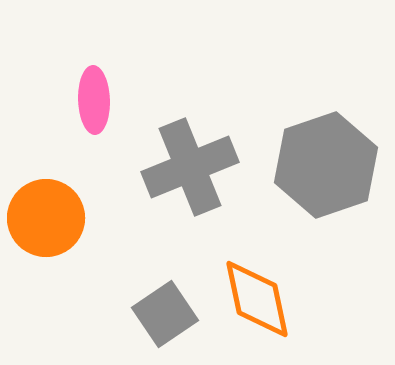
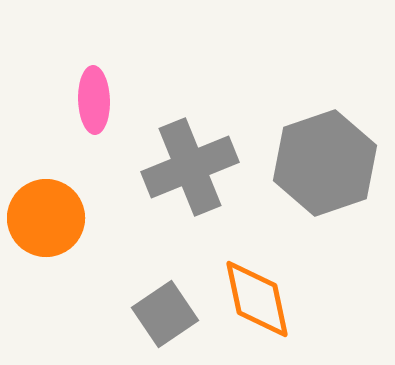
gray hexagon: moved 1 px left, 2 px up
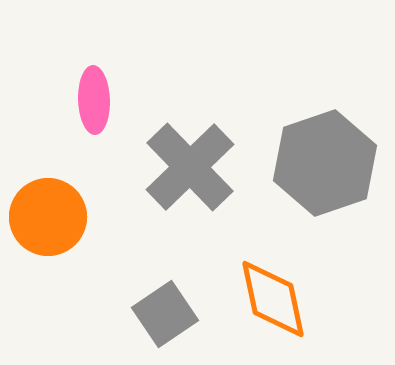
gray cross: rotated 22 degrees counterclockwise
orange circle: moved 2 px right, 1 px up
orange diamond: moved 16 px right
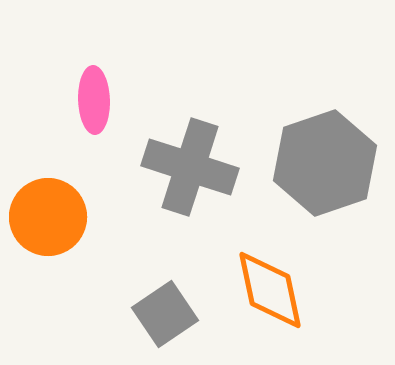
gray cross: rotated 28 degrees counterclockwise
orange diamond: moved 3 px left, 9 px up
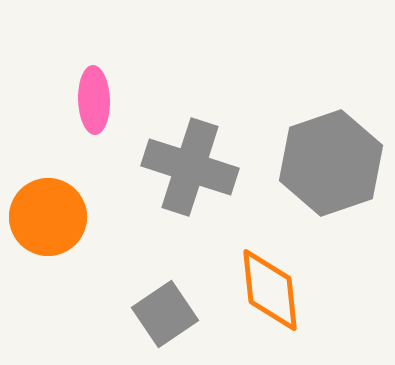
gray hexagon: moved 6 px right
orange diamond: rotated 6 degrees clockwise
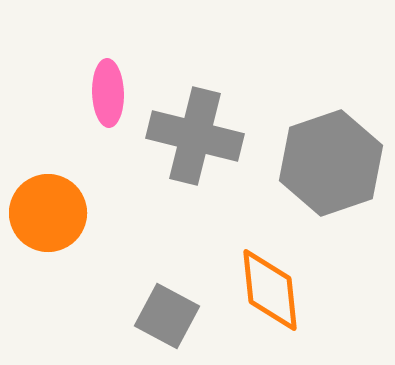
pink ellipse: moved 14 px right, 7 px up
gray cross: moved 5 px right, 31 px up; rotated 4 degrees counterclockwise
orange circle: moved 4 px up
gray square: moved 2 px right, 2 px down; rotated 28 degrees counterclockwise
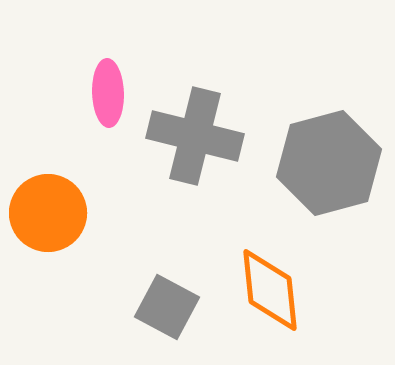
gray hexagon: moved 2 px left; rotated 4 degrees clockwise
gray square: moved 9 px up
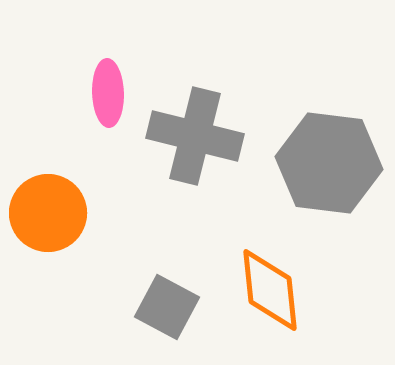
gray hexagon: rotated 22 degrees clockwise
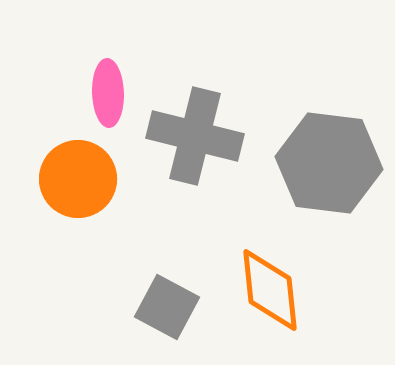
orange circle: moved 30 px right, 34 px up
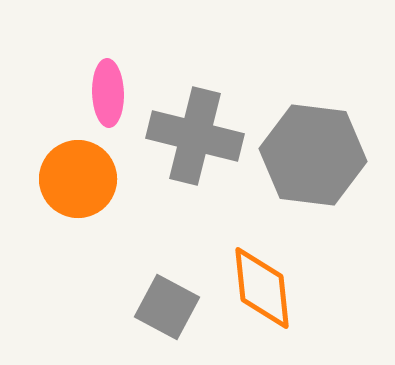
gray hexagon: moved 16 px left, 8 px up
orange diamond: moved 8 px left, 2 px up
